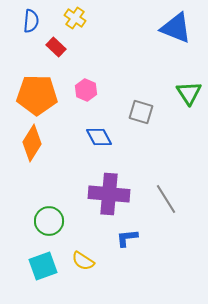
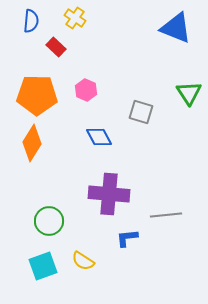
gray line: moved 16 px down; rotated 64 degrees counterclockwise
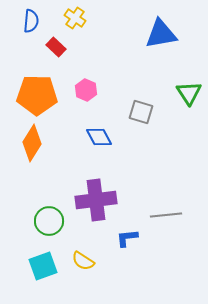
blue triangle: moved 15 px left, 6 px down; rotated 32 degrees counterclockwise
purple cross: moved 13 px left, 6 px down; rotated 12 degrees counterclockwise
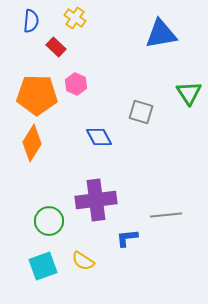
pink hexagon: moved 10 px left, 6 px up
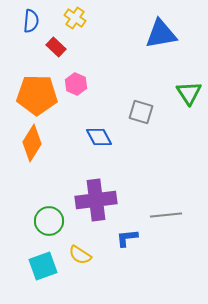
yellow semicircle: moved 3 px left, 6 px up
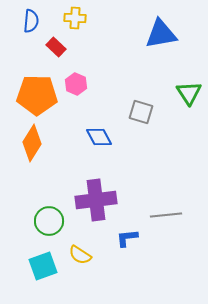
yellow cross: rotated 30 degrees counterclockwise
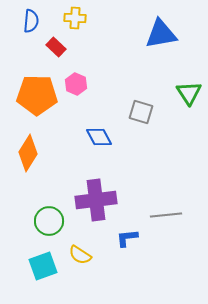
orange diamond: moved 4 px left, 10 px down
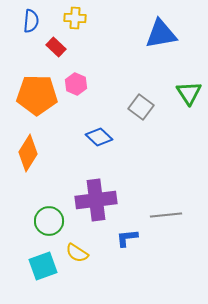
gray square: moved 5 px up; rotated 20 degrees clockwise
blue diamond: rotated 20 degrees counterclockwise
yellow semicircle: moved 3 px left, 2 px up
